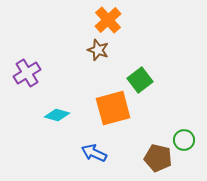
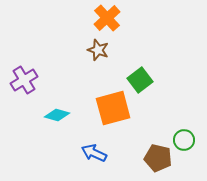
orange cross: moved 1 px left, 2 px up
purple cross: moved 3 px left, 7 px down
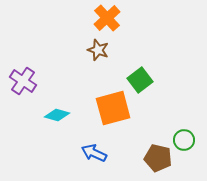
purple cross: moved 1 px left, 1 px down; rotated 24 degrees counterclockwise
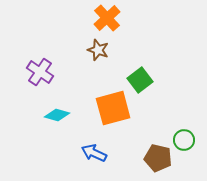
purple cross: moved 17 px right, 9 px up
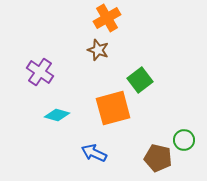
orange cross: rotated 12 degrees clockwise
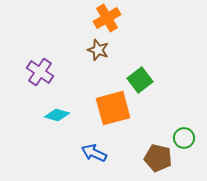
green circle: moved 2 px up
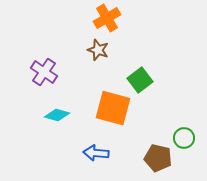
purple cross: moved 4 px right
orange square: rotated 30 degrees clockwise
blue arrow: moved 2 px right; rotated 20 degrees counterclockwise
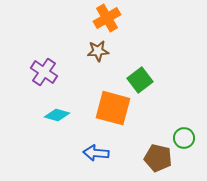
brown star: moved 1 px down; rotated 25 degrees counterclockwise
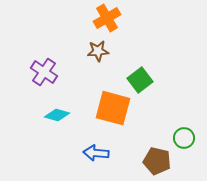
brown pentagon: moved 1 px left, 3 px down
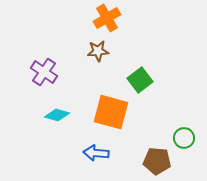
orange square: moved 2 px left, 4 px down
brown pentagon: rotated 8 degrees counterclockwise
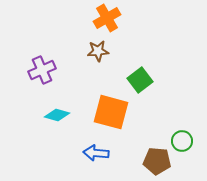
purple cross: moved 2 px left, 2 px up; rotated 32 degrees clockwise
green circle: moved 2 px left, 3 px down
